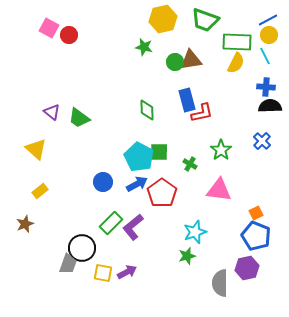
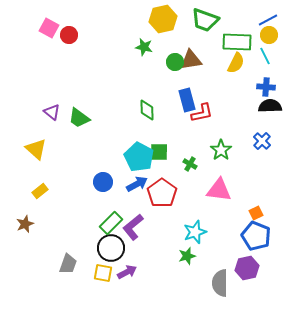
black circle at (82, 248): moved 29 px right
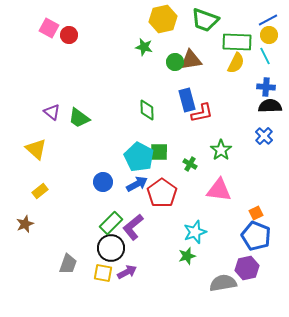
blue cross at (262, 141): moved 2 px right, 5 px up
gray semicircle at (220, 283): moved 3 px right; rotated 80 degrees clockwise
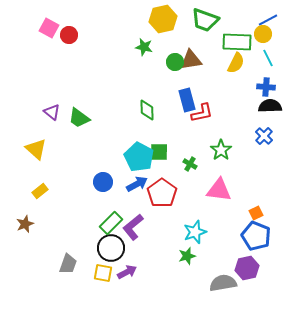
yellow circle at (269, 35): moved 6 px left, 1 px up
cyan line at (265, 56): moved 3 px right, 2 px down
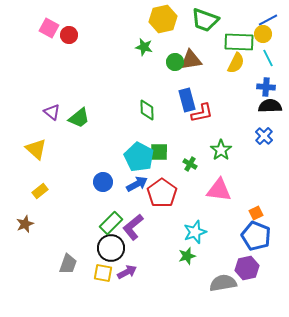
green rectangle at (237, 42): moved 2 px right
green trapezoid at (79, 118): rotated 75 degrees counterclockwise
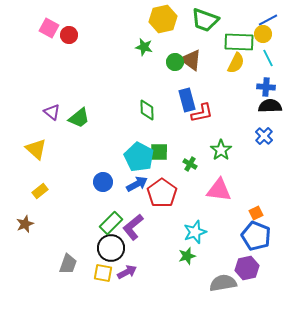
brown triangle at (191, 60): rotated 45 degrees clockwise
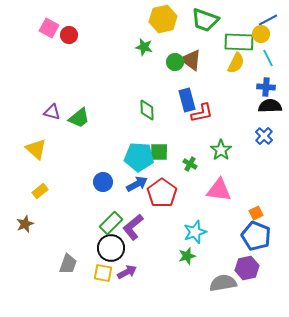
yellow circle at (263, 34): moved 2 px left
purple triangle at (52, 112): rotated 24 degrees counterclockwise
cyan pentagon at (139, 157): rotated 24 degrees counterclockwise
